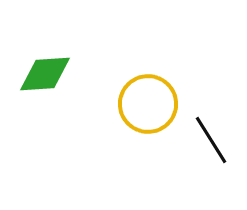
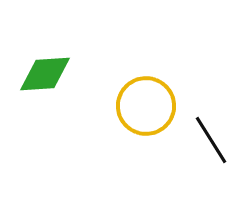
yellow circle: moved 2 px left, 2 px down
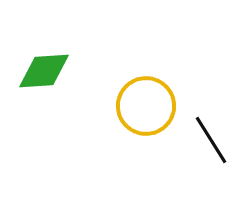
green diamond: moved 1 px left, 3 px up
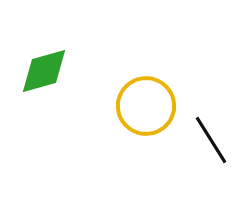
green diamond: rotated 12 degrees counterclockwise
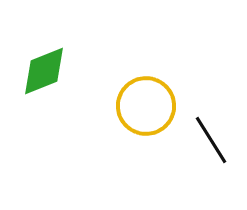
green diamond: rotated 6 degrees counterclockwise
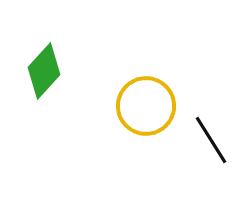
green diamond: rotated 26 degrees counterclockwise
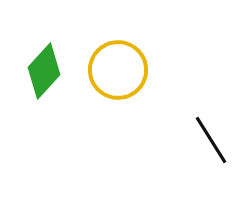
yellow circle: moved 28 px left, 36 px up
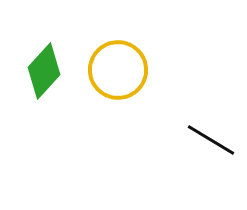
black line: rotated 27 degrees counterclockwise
